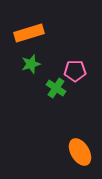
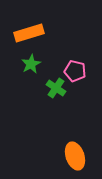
green star: rotated 12 degrees counterclockwise
pink pentagon: rotated 15 degrees clockwise
orange ellipse: moved 5 px left, 4 px down; rotated 12 degrees clockwise
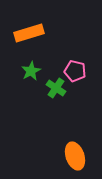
green star: moved 7 px down
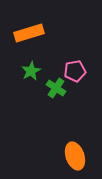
pink pentagon: rotated 25 degrees counterclockwise
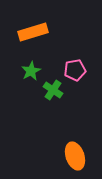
orange rectangle: moved 4 px right, 1 px up
pink pentagon: moved 1 px up
green cross: moved 3 px left, 2 px down
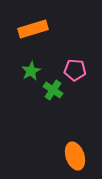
orange rectangle: moved 3 px up
pink pentagon: rotated 15 degrees clockwise
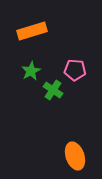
orange rectangle: moved 1 px left, 2 px down
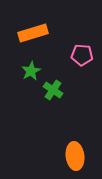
orange rectangle: moved 1 px right, 2 px down
pink pentagon: moved 7 px right, 15 px up
orange ellipse: rotated 12 degrees clockwise
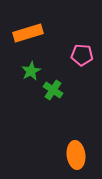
orange rectangle: moved 5 px left
orange ellipse: moved 1 px right, 1 px up
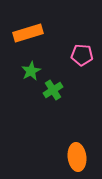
green cross: rotated 24 degrees clockwise
orange ellipse: moved 1 px right, 2 px down
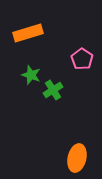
pink pentagon: moved 4 px down; rotated 30 degrees clockwise
green star: moved 4 px down; rotated 24 degrees counterclockwise
orange ellipse: moved 1 px down; rotated 20 degrees clockwise
